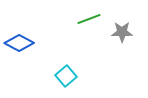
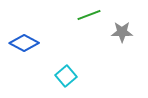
green line: moved 4 px up
blue diamond: moved 5 px right
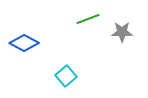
green line: moved 1 px left, 4 px down
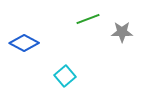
cyan square: moved 1 px left
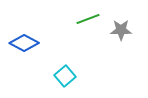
gray star: moved 1 px left, 2 px up
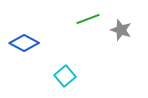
gray star: rotated 20 degrees clockwise
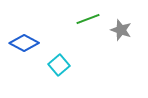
cyan square: moved 6 px left, 11 px up
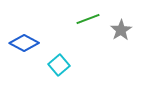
gray star: rotated 20 degrees clockwise
